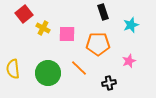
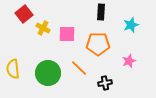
black rectangle: moved 2 px left; rotated 21 degrees clockwise
black cross: moved 4 px left
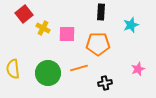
pink star: moved 9 px right, 8 px down
orange line: rotated 60 degrees counterclockwise
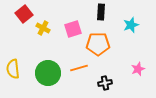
pink square: moved 6 px right, 5 px up; rotated 18 degrees counterclockwise
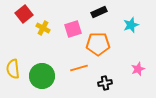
black rectangle: moved 2 px left; rotated 63 degrees clockwise
green circle: moved 6 px left, 3 px down
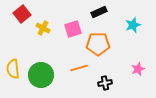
red square: moved 2 px left
cyan star: moved 2 px right
green circle: moved 1 px left, 1 px up
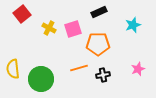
yellow cross: moved 6 px right
green circle: moved 4 px down
black cross: moved 2 px left, 8 px up
